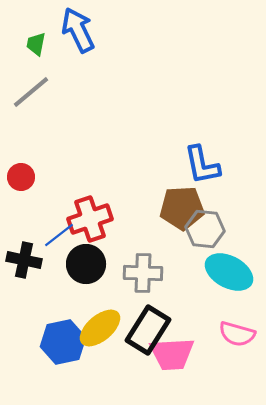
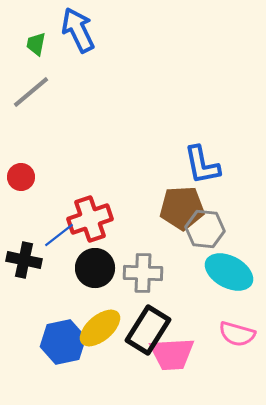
black circle: moved 9 px right, 4 px down
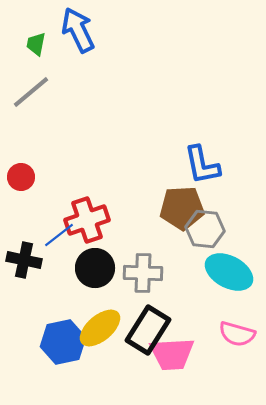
red cross: moved 3 px left, 1 px down
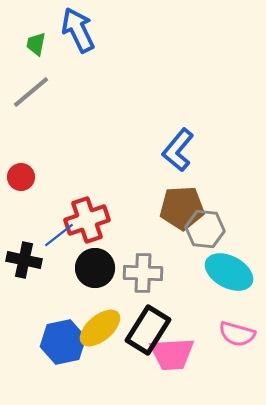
blue L-shape: moved 24 px left, 15 px up; rotated 51 degrees clockwise
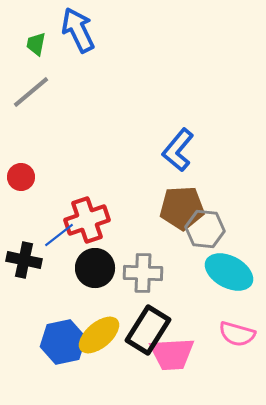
yellow ellipse: moved 1 px left, 7 px down
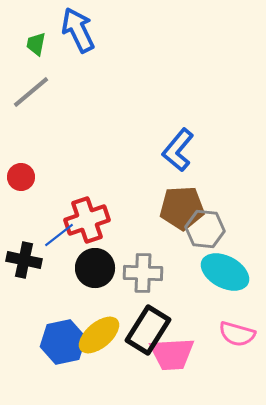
cyan ellipse: moved 4 px left
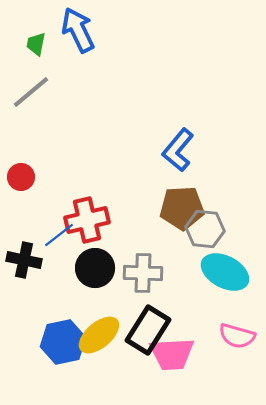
red cross: rotated 6 degrees clockwise
pink semicircle: moved 2 px down
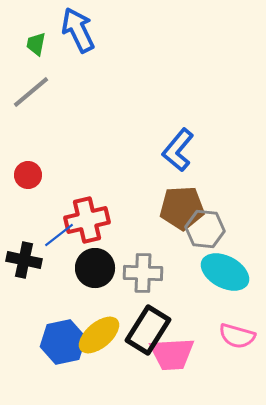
red circle: moved 7 px right, 2 px up
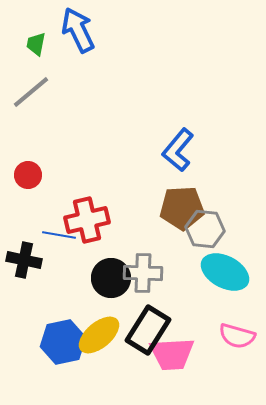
blue line: rotated 48 degrees clockwise
black circle: moved 16 px right, 10 px down
